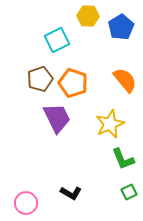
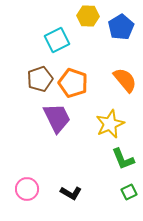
pink circle: moved 1 px right, 14 px up
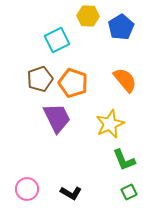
green L-shape: moved 1 px right, 1 px down
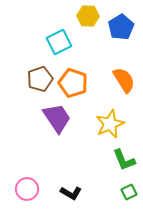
cyan square: moved 2 px right, 2 px down
orange semicircle: moved 1 px left; rotated 8 degrees clockwise
purple trapezoid: rotated 8 degrees counterclockwise
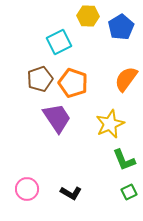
orange semicircle: moved 2 px right, 1 px up; rotated 112 degrees counterclockwise
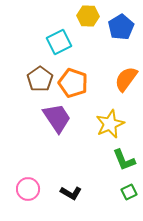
brown pentagon: rotated 15 degrees counterclockwise
pink circle: moved 1 px right
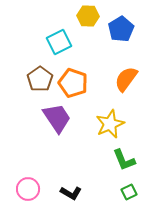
blue pentagon: moved 2 px down
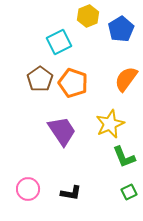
yellow hexagon: rotated 25 degrees counterclockwise
purple trapezoid: moved 5 px right, 13 px down
green L-shape: moved 3 px up
black L-shape: rotated 20 degrees counterclockwise
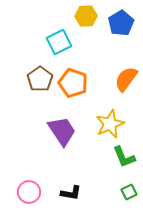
yellow hexagon: moved 2 px left; rotated 20 degrees clockwise
blue pentagon: moved 6 px up
pink circle: moved 1 px right, 3 px down
